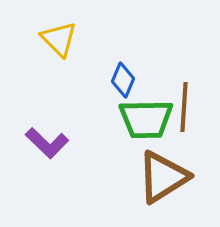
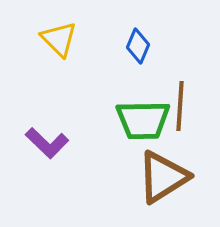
blue diamond: moved 15 px right, 34 px up
brown line: moved 4 px left, 1 px up
green trapezoid: moved 3 px left, 1 px down
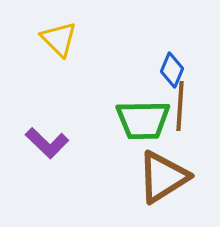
blue diamond: moved 34 px right, 24 px down
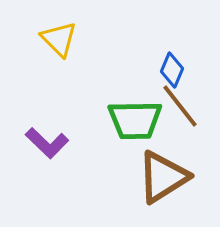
brown line: rotated 42 degrees counterclockwise
green trapezoid: moved 8 px left
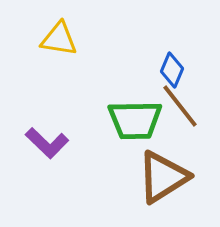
yellow triangle: rotated 36 degrees counterclockwise
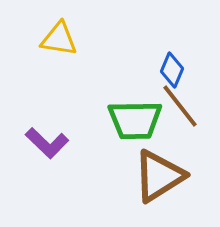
brown triangle: moved 4 px left, 1 px up
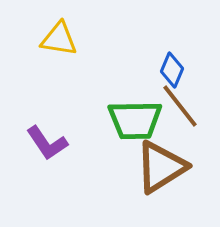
purple L-shape: rotated 12 degrees clockwise
brown triangle: moved 2 px right, 9 px up
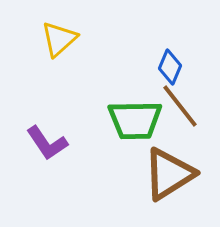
yellow triangle: rotated 51 degrees counterclockwise
blue diamond: moved 2 px left, 3 px up
brown triangle: moved 8 px right, 7 px down
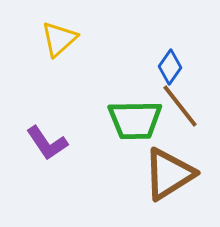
blue diamond: rotated 12 degrees clockwise
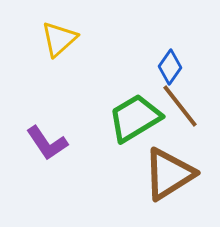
green trapezoid: moved 2 px up; rotated 150 degrees clockwise
